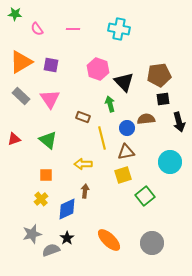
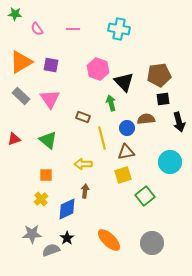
green arrow: moved 1 px right, 1 px up
gray star: rotated 12 degrees clockwise
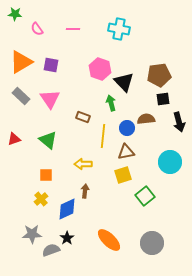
pink hexagon: moved 2 px right
yellow line: moved 1 px right, 2 px up; rotated 20 degrees clockwise
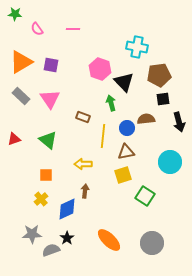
cyan cross: moved 18 px right, 18 px down
green square: rotated 18 degrees counterclockwise
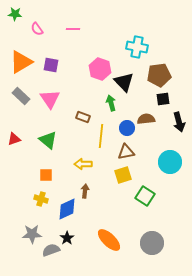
yellow line: moved 2 px left
yellow cross: rotated 32 degrees counterclockwise
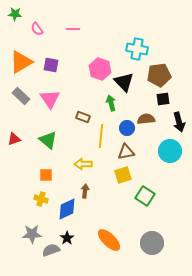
cyan cross: moved 2 px down
cyan circle: moved 11 px up
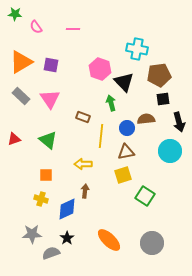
pink semicircle: moved 1 px left, 2 px up
gray semicircle: moved 3 px down
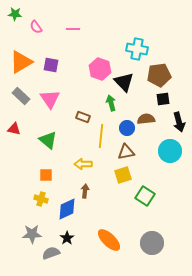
red triangle: moved 10 px up; rotated 32 degrees clockwise
